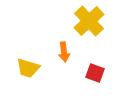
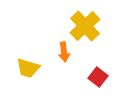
yellow cross: moved 4 px left, 5 px down
red square: moved 3 px right, 4 px down; rotated 18 degrees clockwise
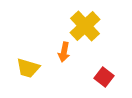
orange arrow: rotated 18 degrees clockwise
red square: moved 6 px right
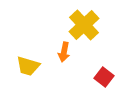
yellow cross: moved 1 px left, 1 px up
yellow trapezoid: moved 2 px up
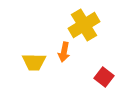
yellow cross: rotated 12 degrees clockwise
yellow trapezoid: moved 6 px right, 4 px up; rotated 15 degrees counterclockwise
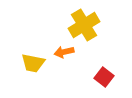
orange arrow: rotated 66 degrees clockwise
yellow trapezoid: moved 1 px left, 1 px down; rotated 10 degrees clockwise
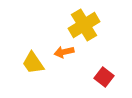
yellow trapezoid: rotated 45 degrees clockwise
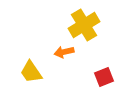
yellow trapezoid: moved 2 px left, 9 px down
red square: rotated 30 degrees clockwise
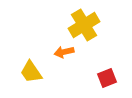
red square: moved 3 px right, 1 px down
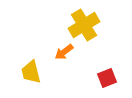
orange arrow: rotated 24 degrees counterclockwise
yellow trapezoid: rotated 20 degrees clockwise
